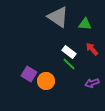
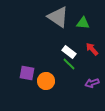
green triangle: moved 2 px left, 1 px up
purple square: moved 2 px left, 1 px up; rotated 21 degrees counterclockwise
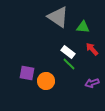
green triangle: moved 4 px down
white rectangle: moved 1 px left
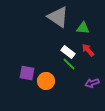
green triangle: moved 1 px down
red arrow: moved 4 px left, 1 px down
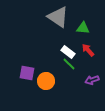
purple arrow: moved 3 px up
